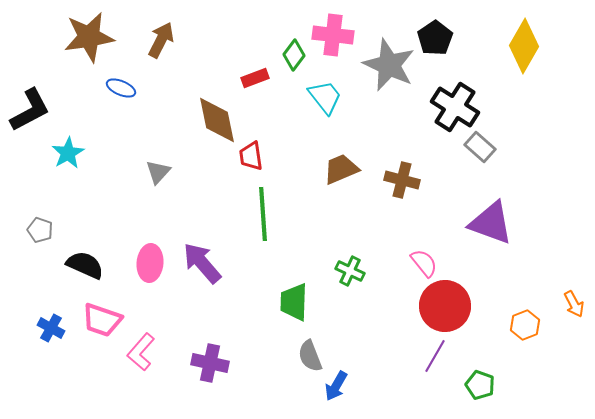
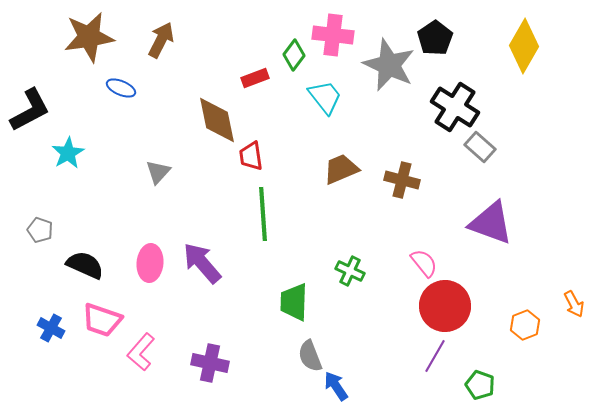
blue arrow: rotated 116 degrees clockwise
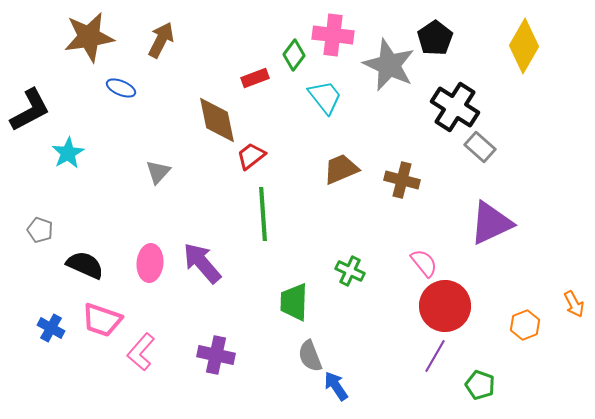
red trapezoid: rotated 60 degrees clockwise
purple triangle: rotated 45 degrees counterclockwise
purple cross: moved 6 px right, 8 px up
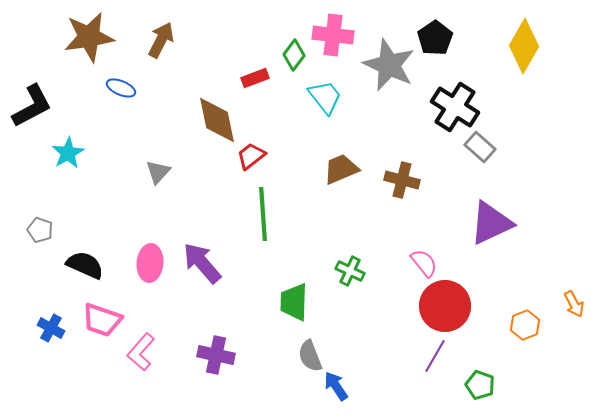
black L-shape: moved 2 px right, 4 px up
